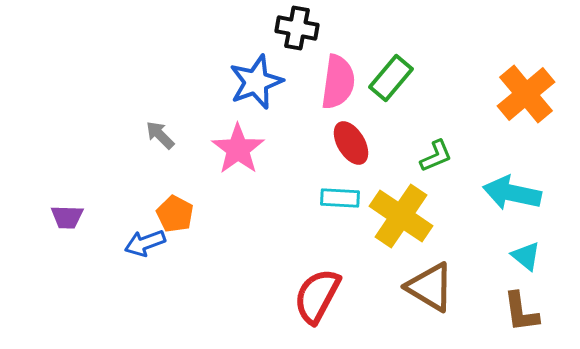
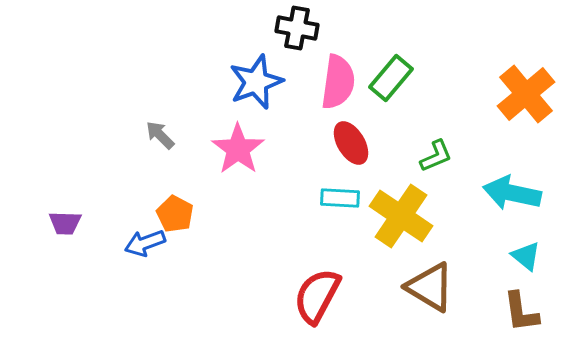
purple trapezoid: moved 2 px left, 6 px down
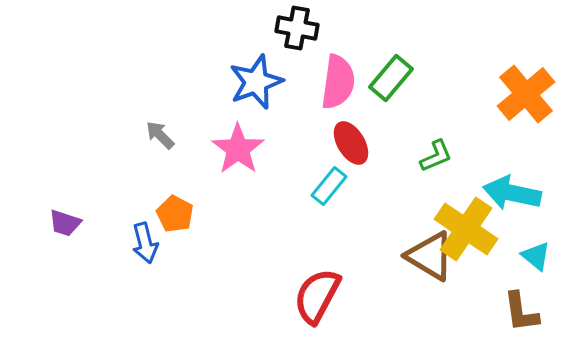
cyan rectangle: moved 11 px left, 12 px up; rotated 54 degrees counterclockwise
yellow cross: moved 65 px right, 13 px down
purple trapezoid: rotated 16 degrees clockwise
blue arrow: rotated 84 degrees counterclockwise
cyan triangle: moved 10 px right
brown triangle: moved 31 px up
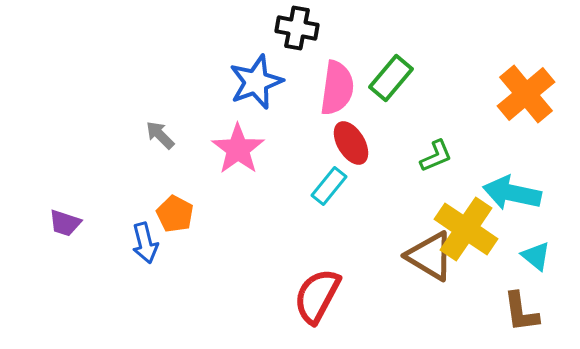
pink semicircle: moved 1 px left, 6 px down
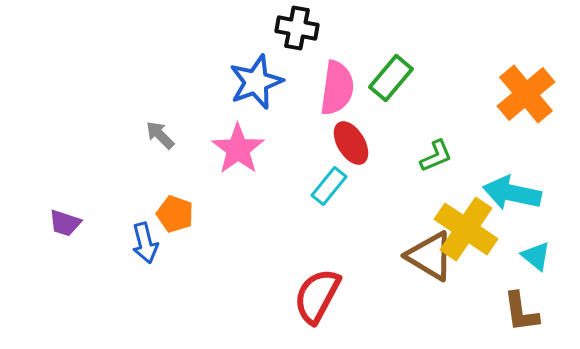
orange pentagon: rotated 9 degrees counterclockwise
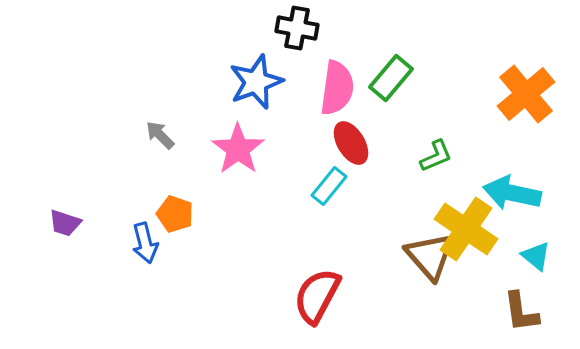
brown triangle: rotated 18 degrees clockwise
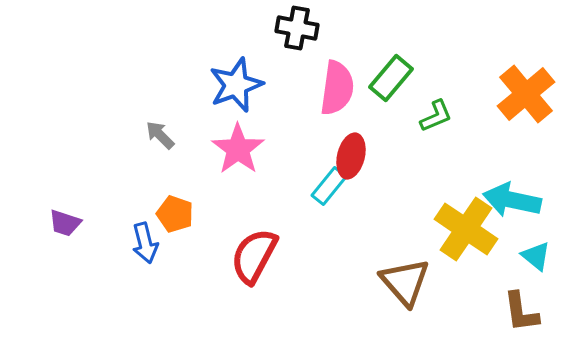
blue star: moved 20 px left, 3 px down
red ellipse: moved 13 px down; rotated 45 degrees clockwise
green L-shape: moved 40 px up
cyan arrow: moved 7 px down
brown triangle: moved 25 px left, 26 px down
red semicircle: moved 63 px left, 40 px up
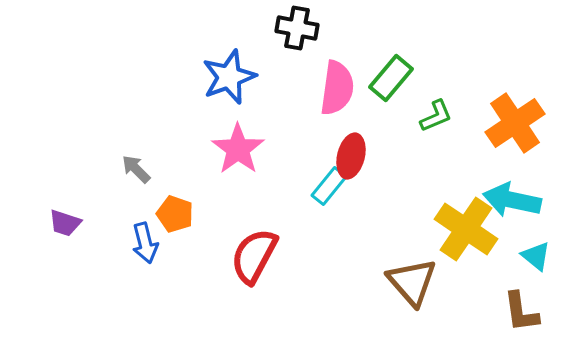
blue star: moved 7 px left, 8 px up
orange cross: moved 11 px left, 29 px down; rotated 6 degrees clockwise
gray arrow: moved 24 px left, 34 px down
brown triangle: moved 7 px right
